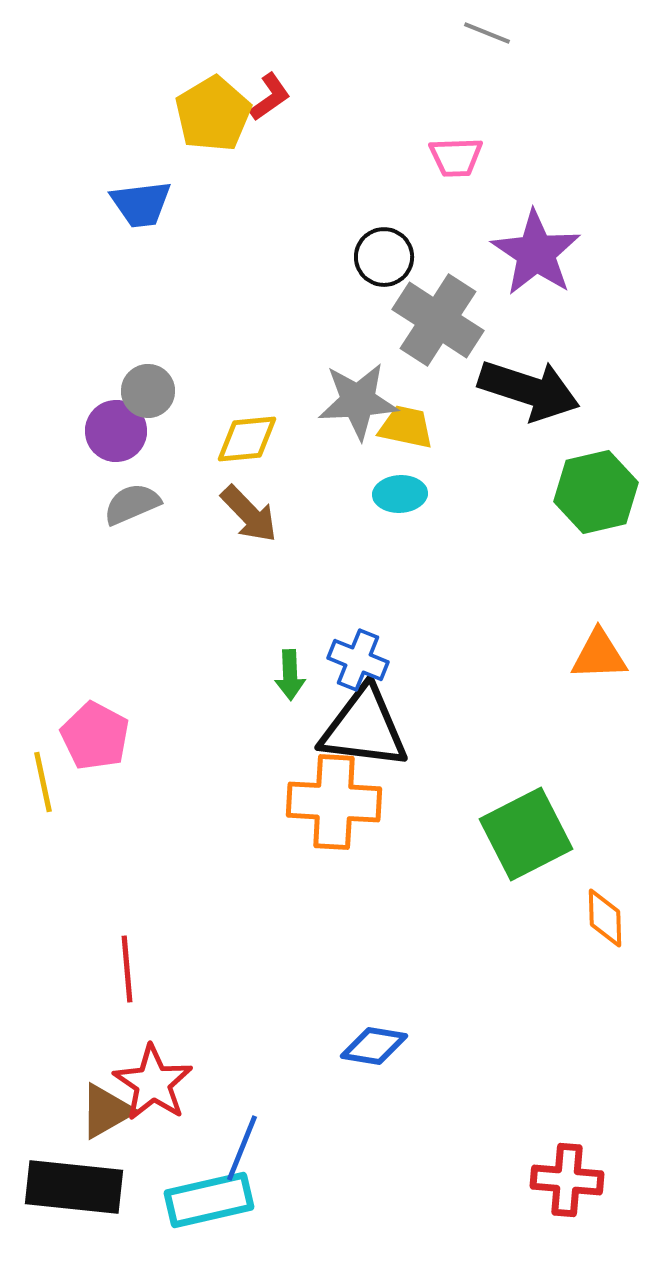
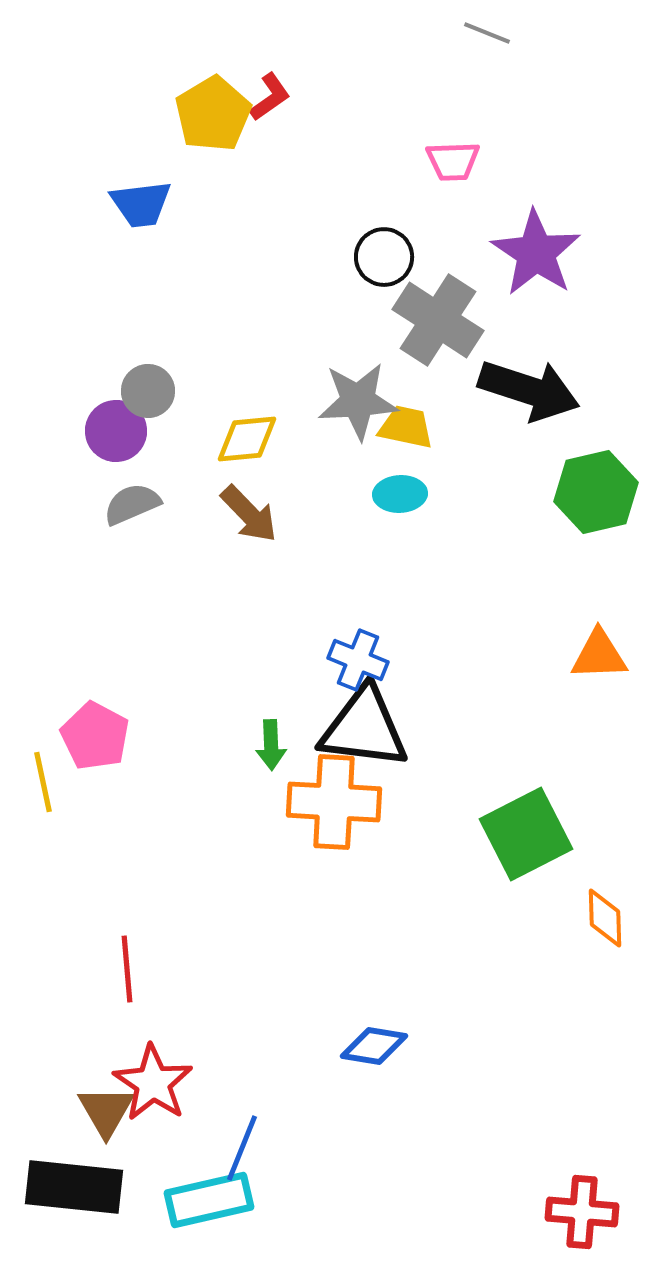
pink trapezoid: moved 3 px left, 4 px down
green arrow: moved 19 px left, 70 px down
brown triangle: rotated 30 degrees counterclockwise
red cross: moved 15 px right, 32 px down
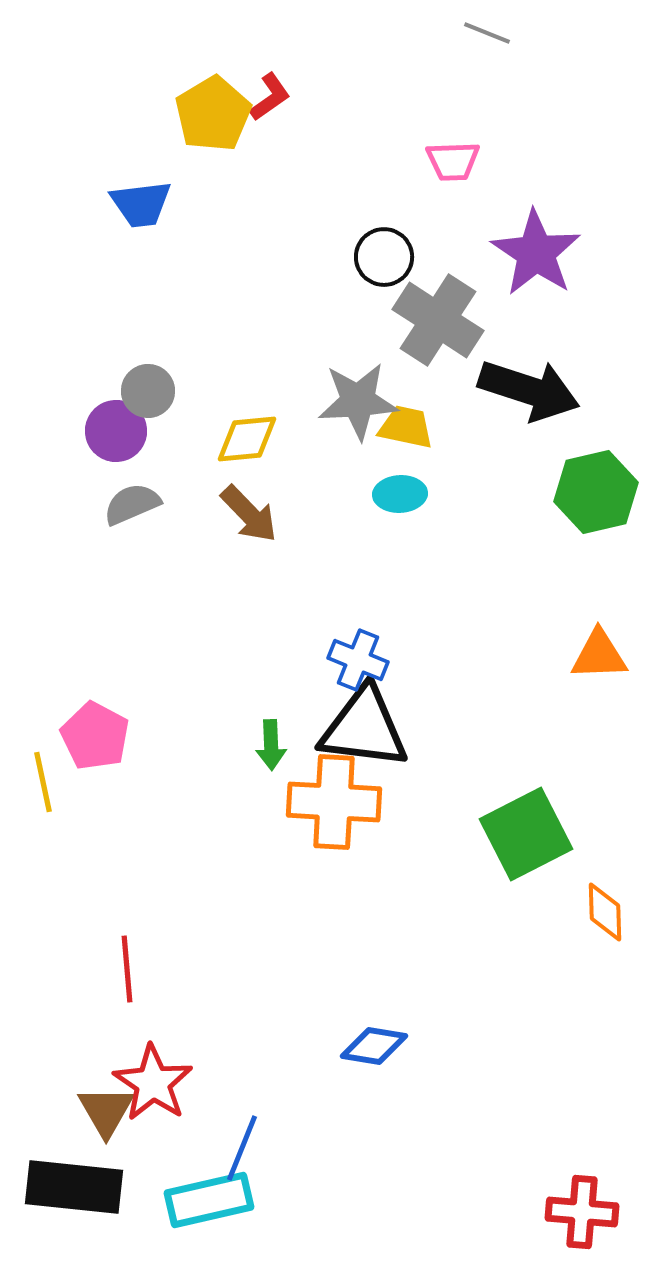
orange diamond: moved 6 px up
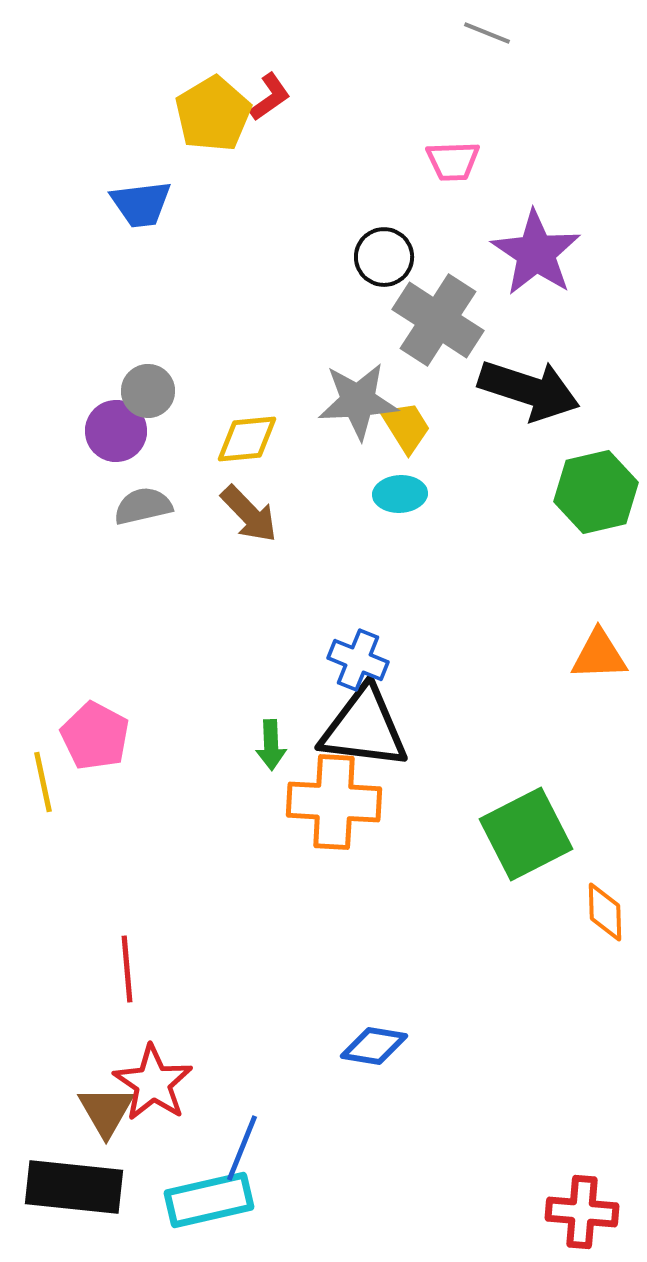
yellow trapezoid: rotated 46 degrees clockwise
gray semicircle: moved 11 px right, 2 px down; rotated 10 degrees clockwise
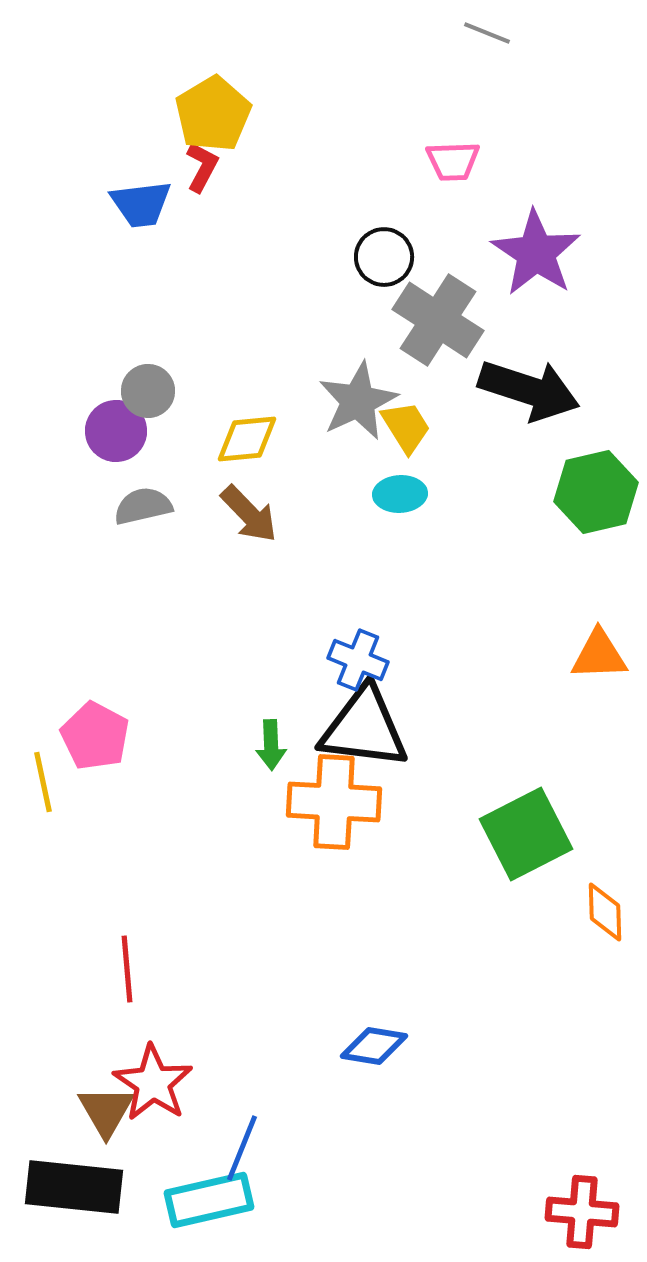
red L-shape: moved 68 px left, 70 px down; rotated 27 degrees counterclockwise
gray star: rotated 22 degrees counterclockwise
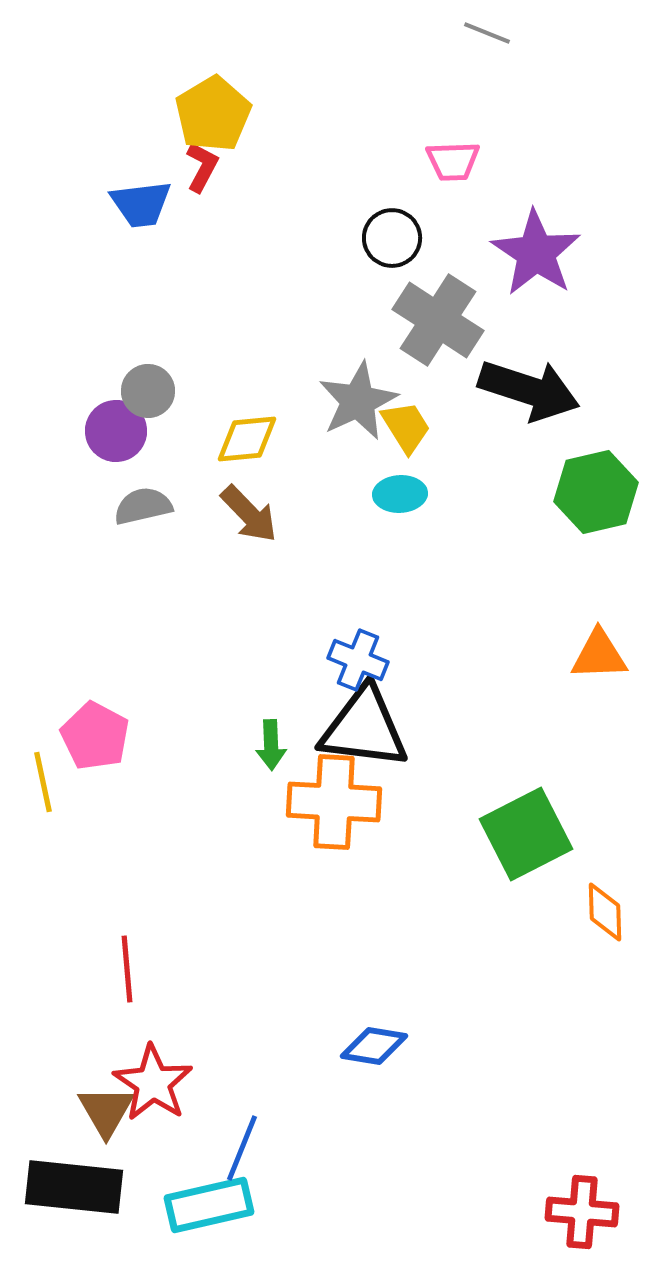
black circle: moved 8 px right, 19 px up
cyan rectangle: moved 5 px down
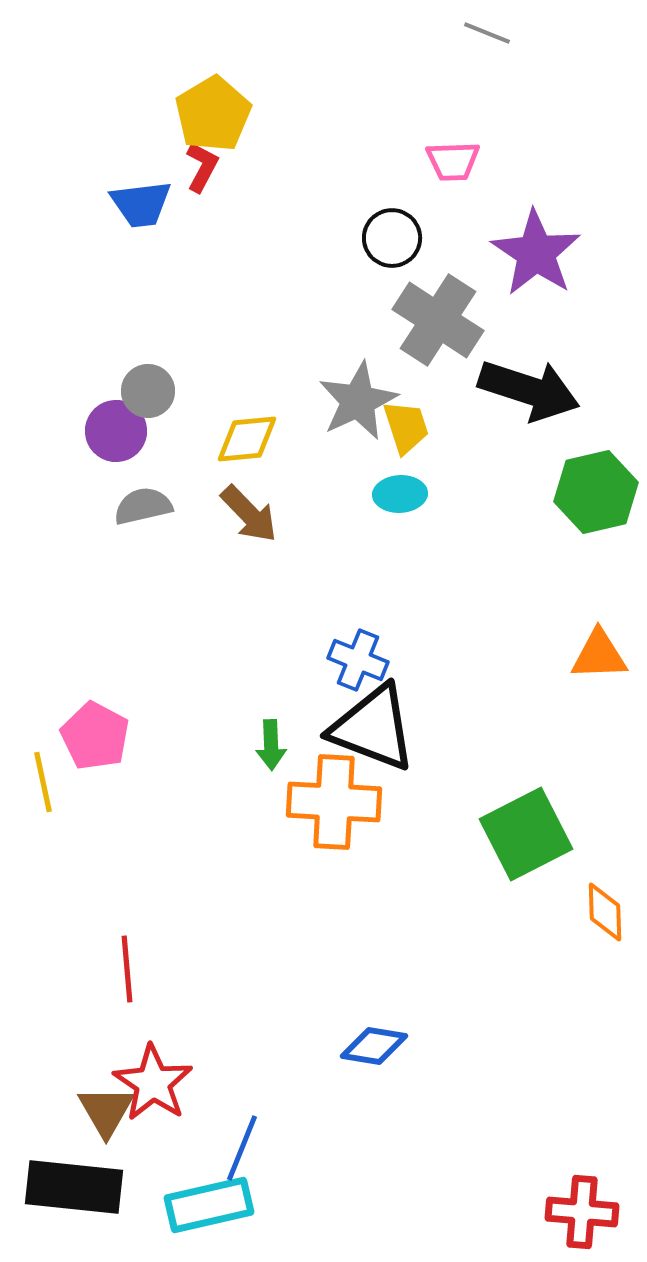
yellow trapezoid: rotated 14 degrees clockwise
black triangle: moved 9 px right; rotated 14 degrees clockwise
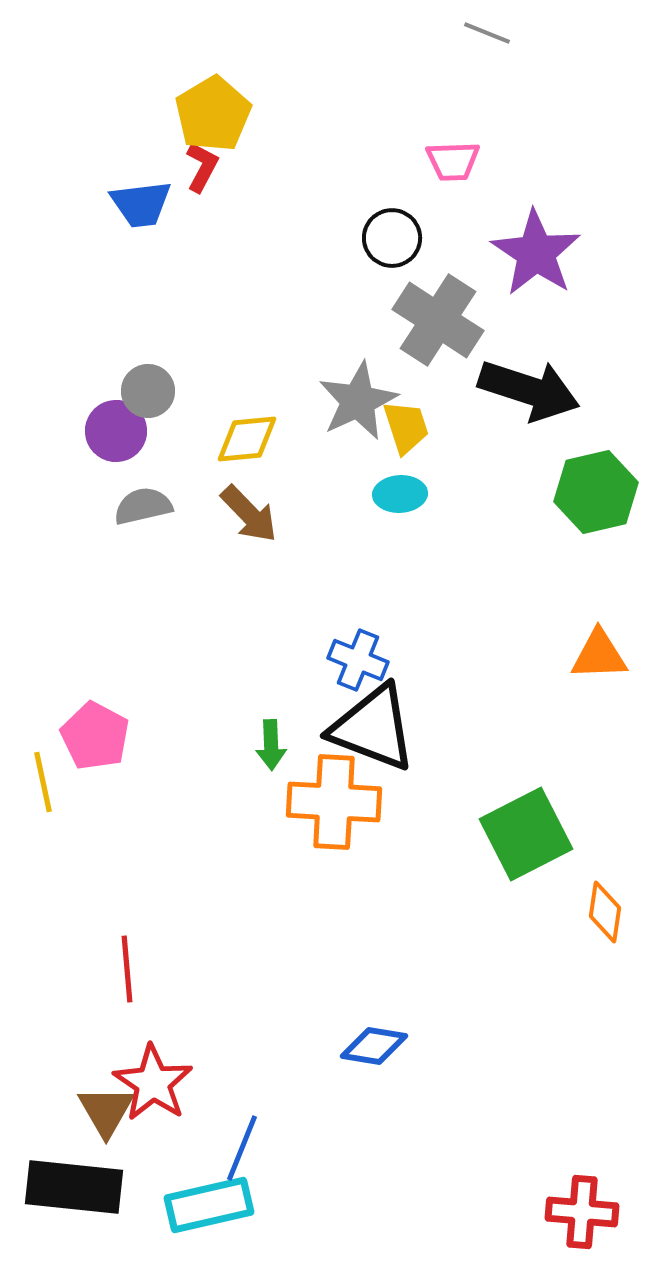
orange diamond: rotated 10 degrees clockwise
